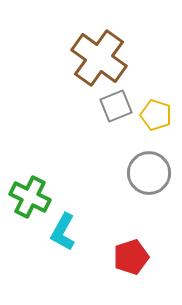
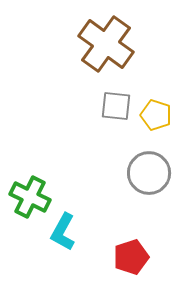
brown cross: moved 7 px right, 14 px up
gray square: rotated 28 degrees clockwise
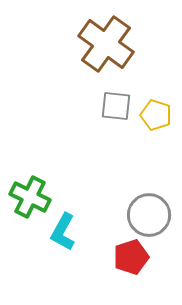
gray circle: moved 42 px down
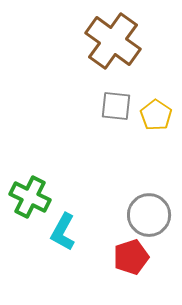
brown cross: moved 7 px right, 3 px up
yellow pentagon: rotated 16 degrees clockwise
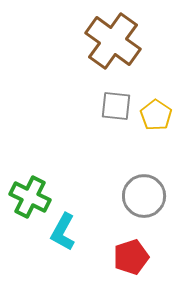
gray circle: moved 5 px left, 19 px up
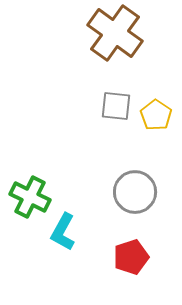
brown cross: moved 2 px right, 8 px up
gray circle: moved 9 px left, 4 px up
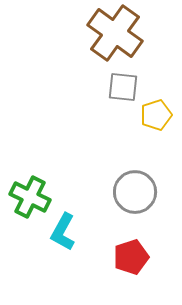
gray square: moved 7 px right, 19 px up
yellow pentagon: rotated 20 degrees clockwise
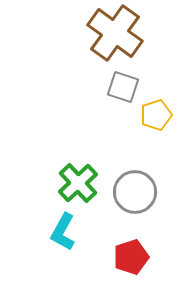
gray square: rotated 12 degrees clockwise
green cross: moved 48 px right, 14 px up; rotated 21 degrees clockwise
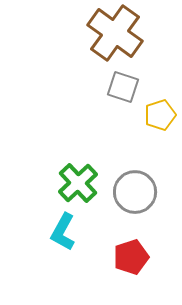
yellow pentagon: moved 4 px right
